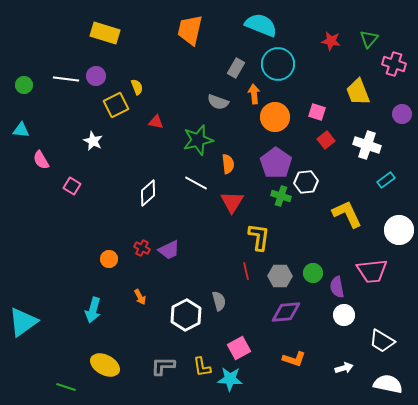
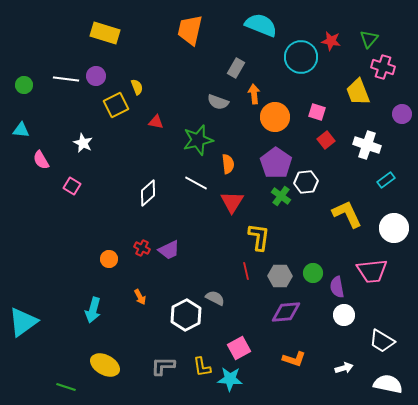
cyan circle at (278, 64): moved 23 px right, 7 px up
pink cross at (394, 64): moved 11 px left, 3 px down
white star at (93, 141): moved 10 px left, 2 px down
green cross at (281, 196): rotated 18 degrees clockwise
white circle at (399, 230): moved 5 px left, 2 px up
gray semicircle at (219, 301): moved 4 px left, 3 px up; rotated 48 degrees counterclockwise
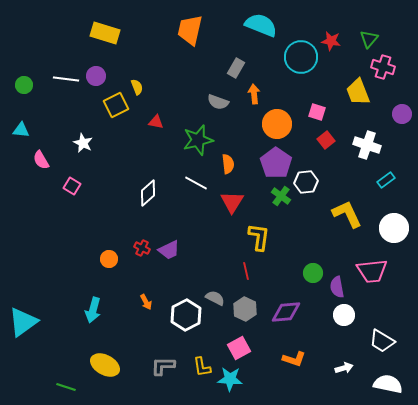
orange circle at (275, 117): moved 2 px right, 7 px down
gray hexagon at (280, 276): moved 35 px left, 33 px down; rotated 25 degrees clockwise
orange arrow at (140, 297): moved 6 px right, 5 px down
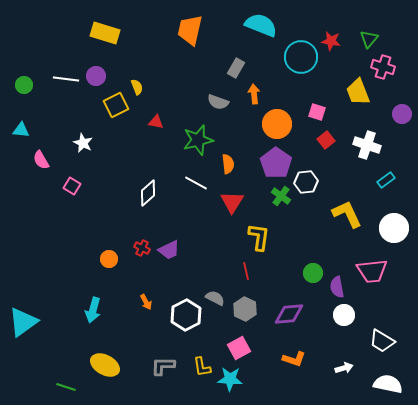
purple diamond at (286, 312): moved 3 px right, 2 px down
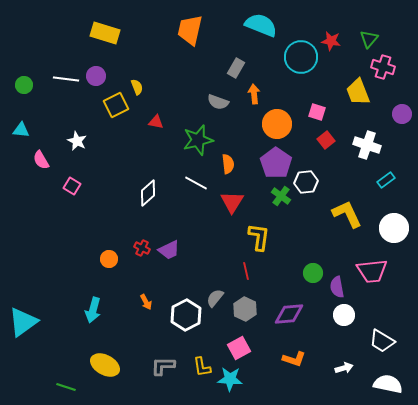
white star at (83, 143): moved 6 px left, 2 px up
gray semicircle at (215, 298): rotated 78 degrees counterclockwise
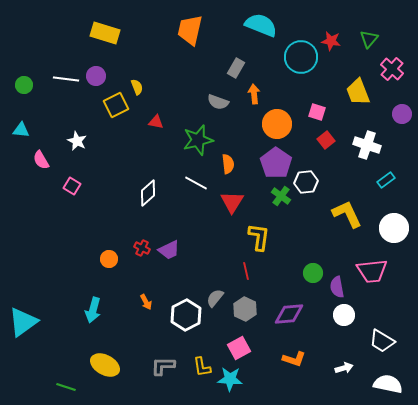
pink cross at (383, 67): moved 9 px right, 2 px down; rotated 25 degrees clockwise
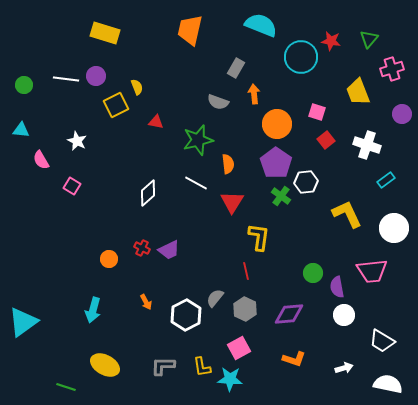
pink cross at (392, 69): rotated 30 degrees clockwise
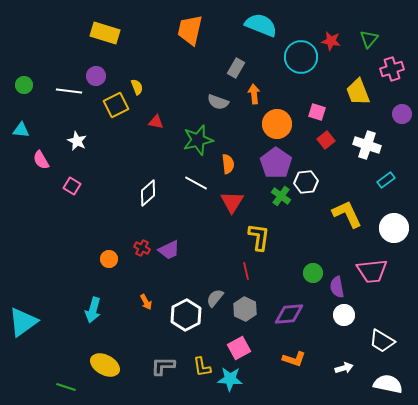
white line at (66, 79): moved 3 px right, 12 px down
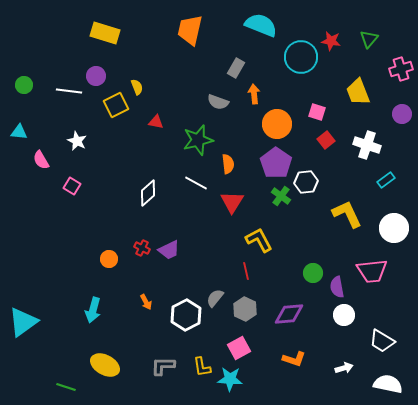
pink cross at (392, 69): moved 9 px right
cyan triangle at (21, 130): moved 2 px left, 2 px down
yellow L-shape at (259, 237): moved 3 px down; rotated 36 degrees counterclockwise
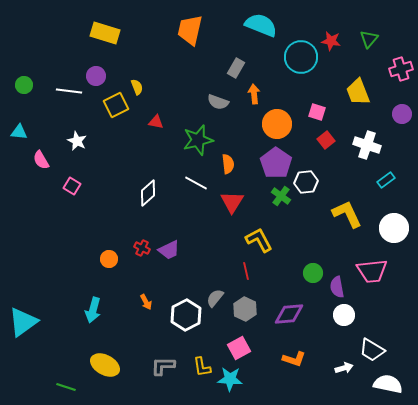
white trapezoid at (382, 341): moved 10 px left, 9 px down
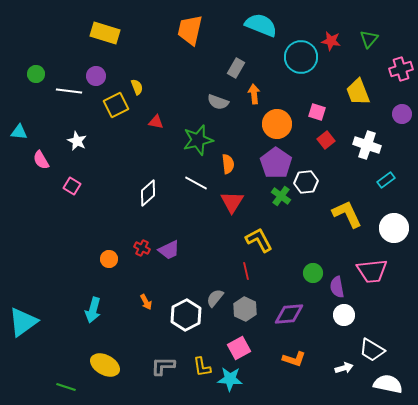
green circle at (24, 85): moved 12 px right, 11 px up
